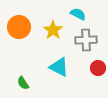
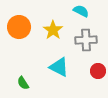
cyan semicircle: moved 3 px right, 3 px up
red circle: moved 3 px down
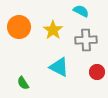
red circle: moved 1 px left, 1 px down
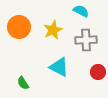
yellow star: rotated 12 degrees clockwise
red circle: moved 1 px right
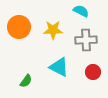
yellow star: rotated 24 degrees clockwise
red circle: moved 5 px left
green semicircle: moved 3 px right, 2 px up; rotated 112 degrees counterclockwise
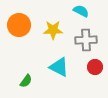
orange circle: moved 2 px up
red circle: moved 2 px right, 5 px up
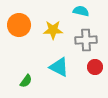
cyan semicircle: rotated 14 degrees counterclockwise
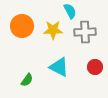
cyan semicircle: moved 11 px left; rotated 49 degrees clockwise
orange circle: moved 3 px right, 1 px down
gray cross: moved 1 px left, 8 px up
green semicircle: moved 1 px right, 1 px up
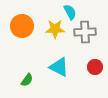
cyan semicircle: moved 1 px down
yellow star: moved 2 px right, 1 px up
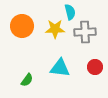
cyan semicircle: rotated 14 degrees clockwise
cyan triangle: moved 1 px right, 1 px down; rotated 20 degrees counterclockwise
